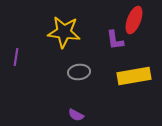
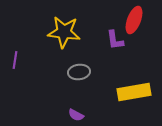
purple line: moved 1 px left, 3 px down
yellow rectangle: moved 16 px down
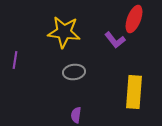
red ellipse: moved 1 px up
purple L-shape: rotated 30 degrees counterclockwise
gray ellipse: moved 5 px left
yellow rectangle: rotated 76 degrees counterclockwise
purple semicircle: rotated 70 degrees clockwise
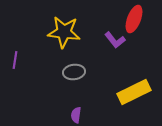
yellow rectangle: rotated 60 degrees clockwise
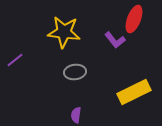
purple line: rotated 42 degrees clockwise
gray ellipse: moved 1 px right
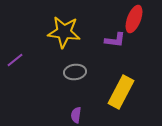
purple L-shape: rotated 45 degrees counterclockwise
yellow rectangle: moved 13 px left; rotated 36 degrees counterclockwise
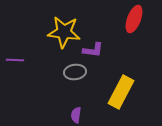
purple L-shape: moved 22 px left, 10 px down
purple line: rotated 42 degrees clockwise
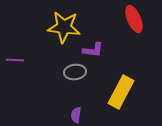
red ellipse: rotated 44 degrees counterclockwise
yellow star: moved 5 px up
